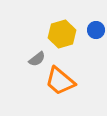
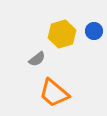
blue circle: moved 2 px left, 1 px down
orange trapezoid: moved 6 px left, 12 px down
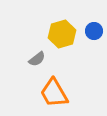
orange trapezoid: rotated 20 degrees clockwise
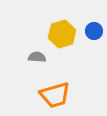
gray semicircle: moved 2 px up; rotated 138 degrees counterclockwise
orange trapezoid: moved 1 px right, 2 px down; rotated 76 degrees counterclockwise
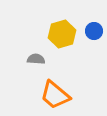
gray semicircle: moved 1 px left, 2 px down
orange trapezoid: rotated 56 degrees clockwise
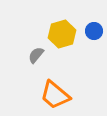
gray semicircle: moved 4 px up; rotated 54 degrees counterclockwise
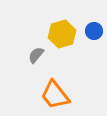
orange trapezoid: rotated 12 degrees clockwise
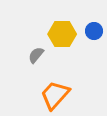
yellow hexagon: rotated 16 degrees clockwise
orange trapezoid: rotated 80 degrees clockwise
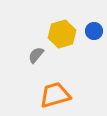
yellow hexagon: rotated 16 degrees counterclockwise
orange trapezoid: rotated 32 degrees clockwise
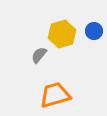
gray semicircle: moved 3 px right
